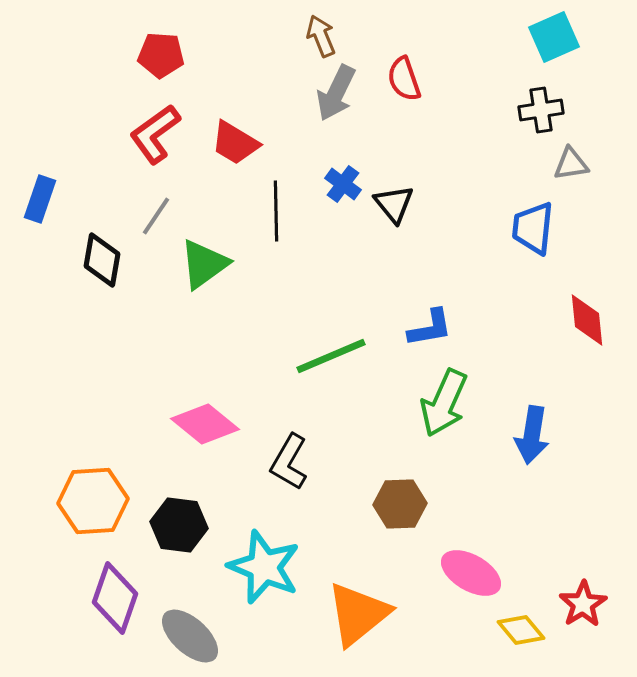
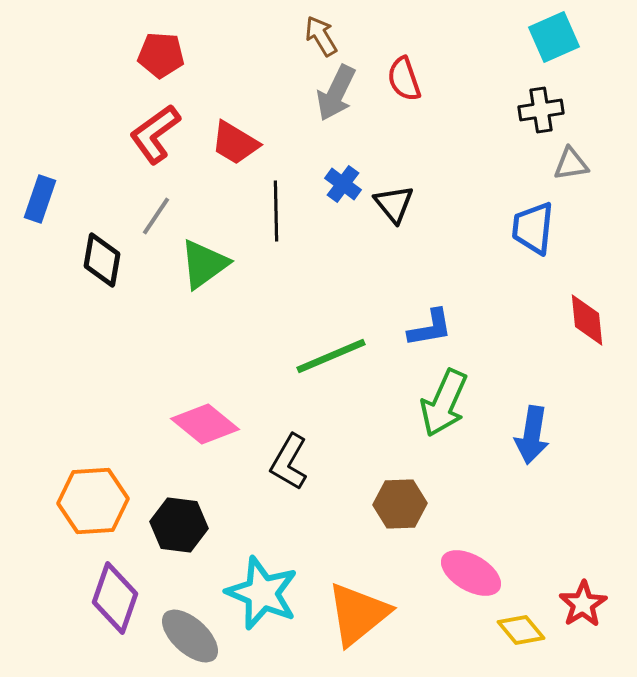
brown arrow: rotated 9 degrees counterclockwise
cyan star: moved 2 px left, 26 px down
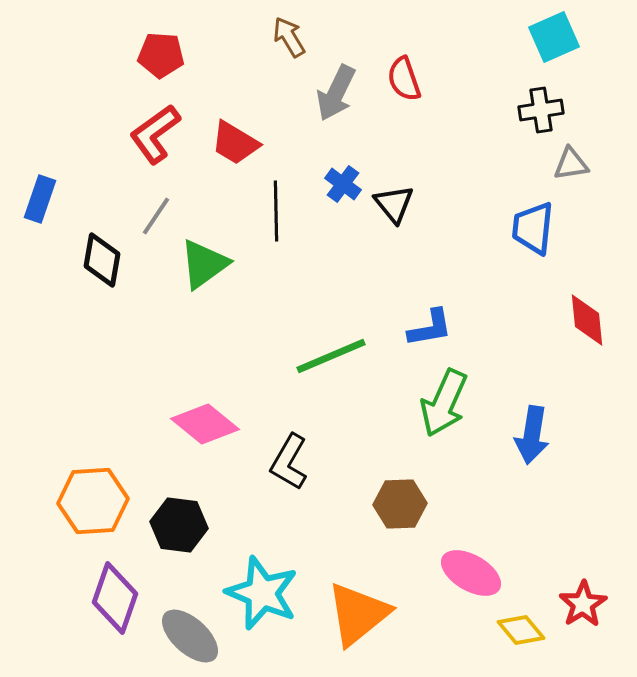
brown arrow: moved 32 px left, 1 px down
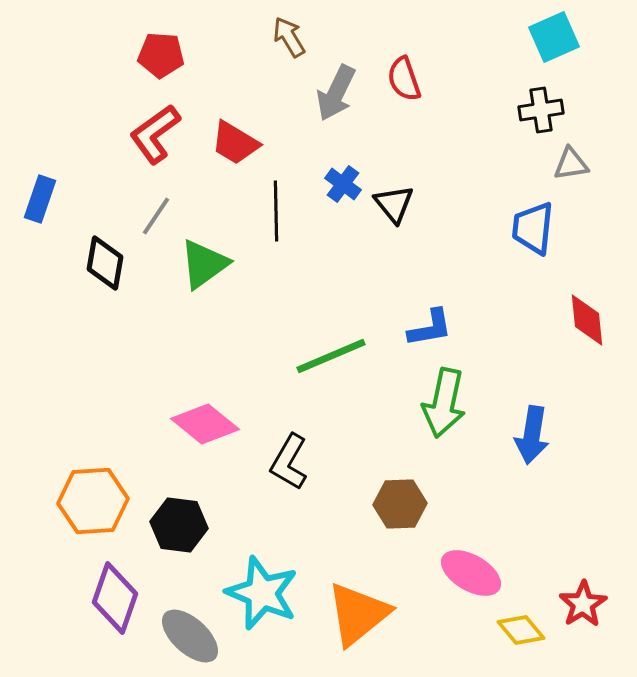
black diamond: moved 3 px right, 3 px down
green arrow: rotated 12 degrees counterclockwise
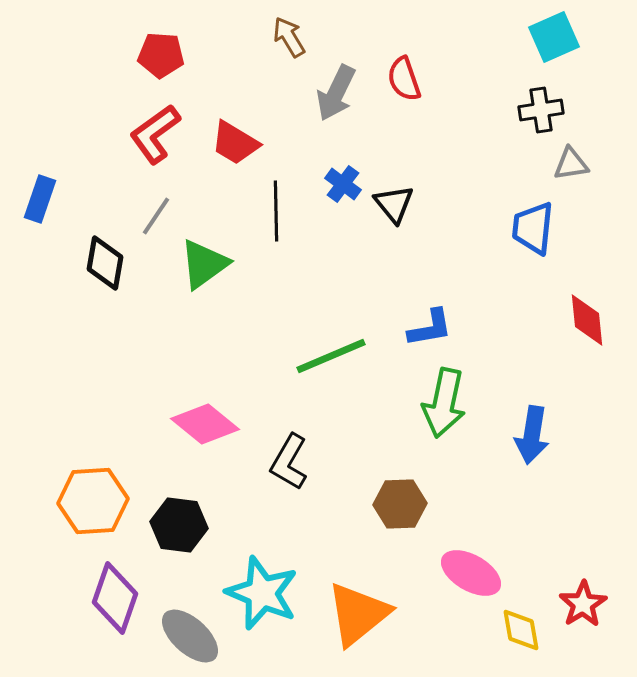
yellow diamond: rotated 30 degrees clockwise
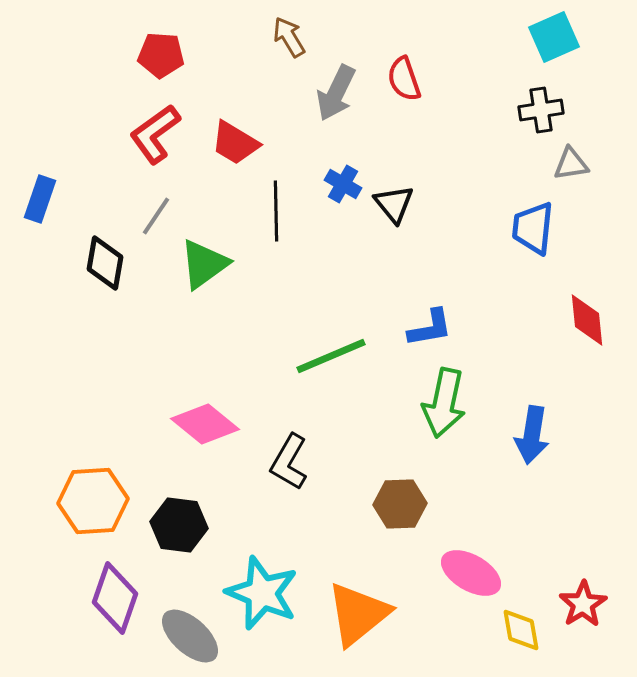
blue cross: rotated 6 degrees counterclockwise
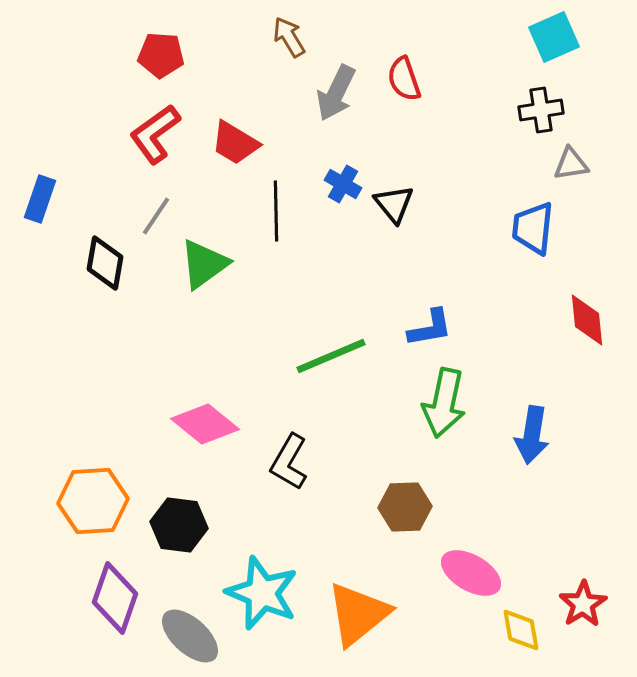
brown hexagon: moved 5 px right, 3 px down
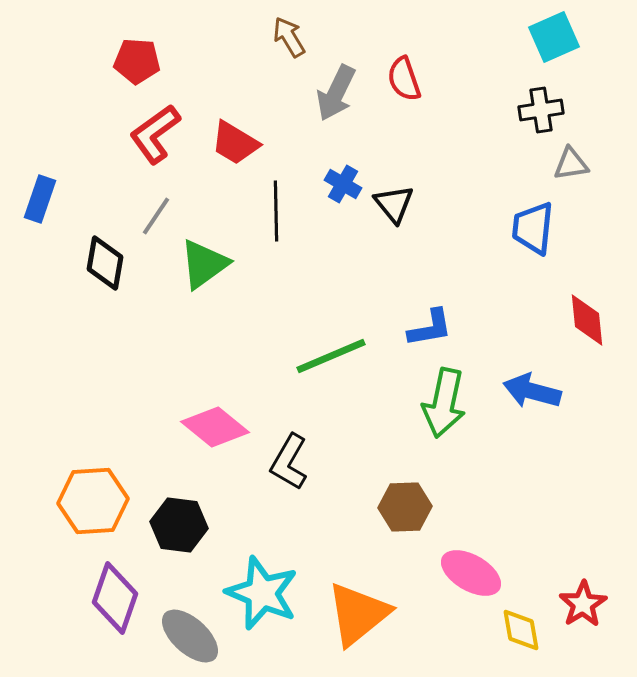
red pentagon: moved 24 px left, 6 px down
pink diamond: moved 10 px right, 3 px down
blue arrow: moved 44 px up; rotated 96 degrees clockwise
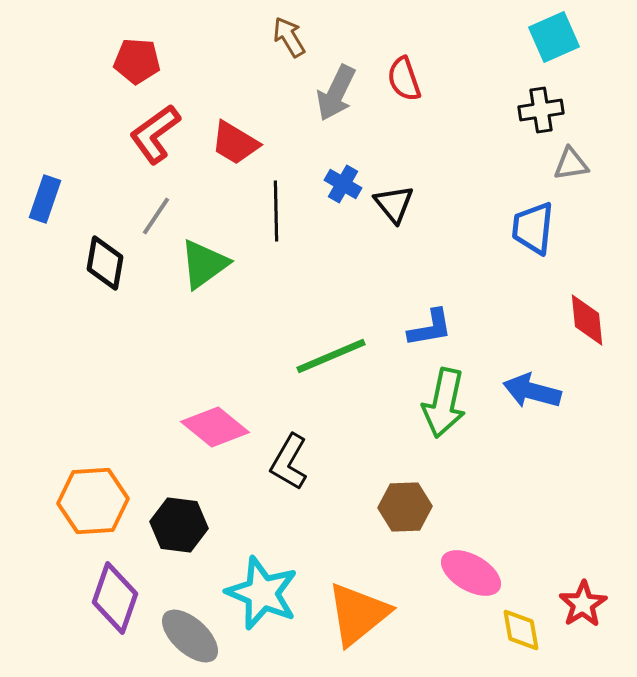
blue rectangle: moved 5 px right
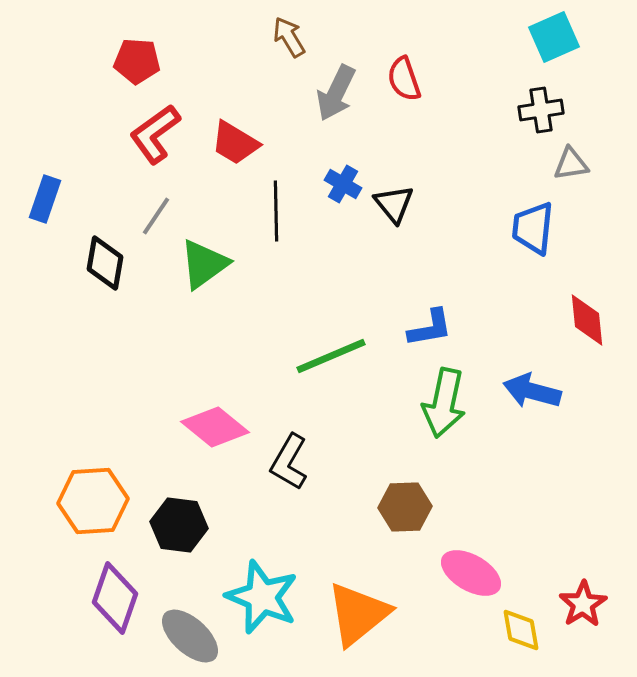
cyan star: moved 4 px down
